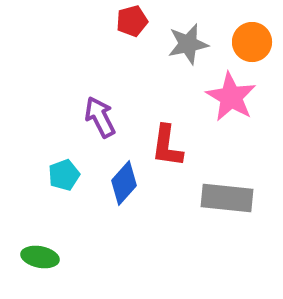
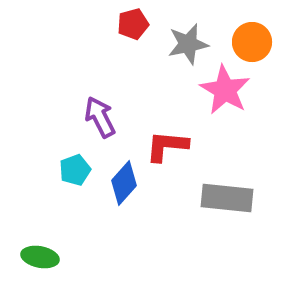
red pentagon: moved 1 px right, 3 px down
pink star: moved 6 px left, 7 px up
red L-shape: rotated 87 degrees clockwise
cyan pentagon: moved 11 px right, 5 px up
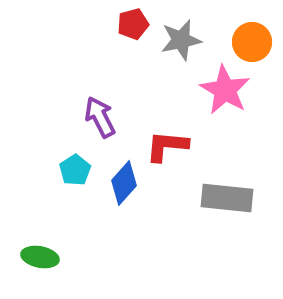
gray star: moved 7 px left, 4 px up
cyan pentagon: rotated 12 degrees counterclockwise
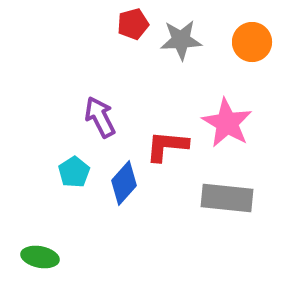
gray star: rotated 9 degrees clockwise
pink star: moved 2 px right, 33 px down
cyan pentagon: moved 1 px left, 2 px down
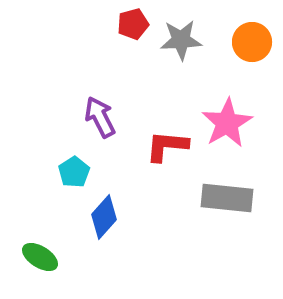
pink star: rotated 12 degrees clockwise
blue diamond: moved 20 px left, 34 px down
green ellipse: rotated 21 degrees clockwise
